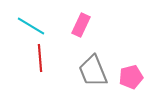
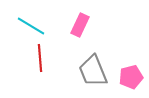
pink rectangle: moved 1 px left
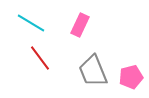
cyan line: moved 3 px up
red line: rotated 32 degrees counterclockwise
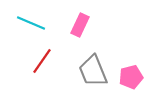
cyan line: rotated 8 degrees counterclockwise
red line: moved 2 px right, 3 px down; rotated 72 degrees clockwise
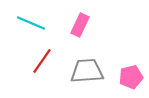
gray trapezoid: moved 6 px left; rotated 108 degrees clockwise
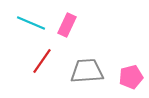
pink rectangle: moved 13 px left
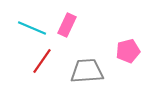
cyan line: moved 1 px right, 5 px down
pink pentagon: moved 3 px left, 26 px up
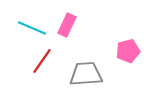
gray trapezoid: moved 1 px left, 3 px down
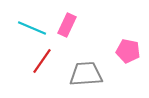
pink pentagon: rotated 25 degrees clockwise
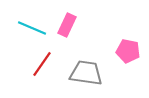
red line: moved 3 px down
gray trapezoid: moved 1 px up; rotated 12 degrees clockwise
